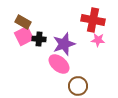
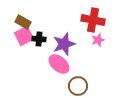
pink star: rotated 24 degrees counterclockwise
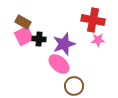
pink star: rotated 16 degrees clockwise
brown circle: moved 4 px left
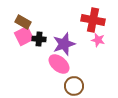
pink star: rotated 16 degrees clockwise
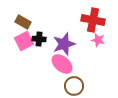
pink square: moved 5 px down
pink ellipse: moved 3 px right
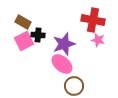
black cross: moved 1 px left, 4 px up
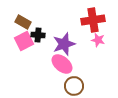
red cross: rotated 20 degrees counterclockwise
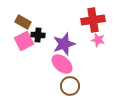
brown circle: moved 4 px left
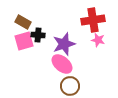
pink square: rotated 12 degrees clockwise
